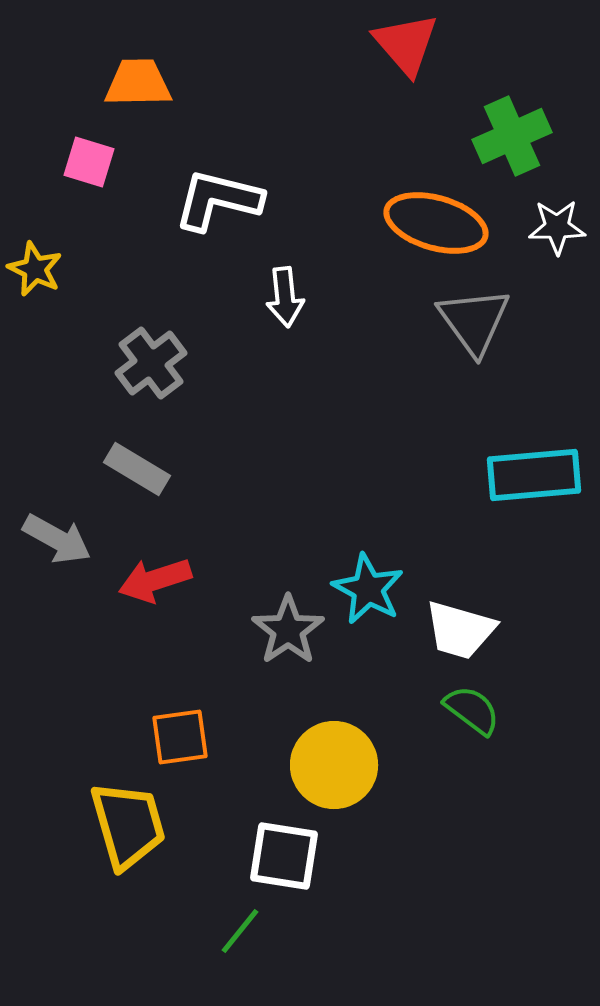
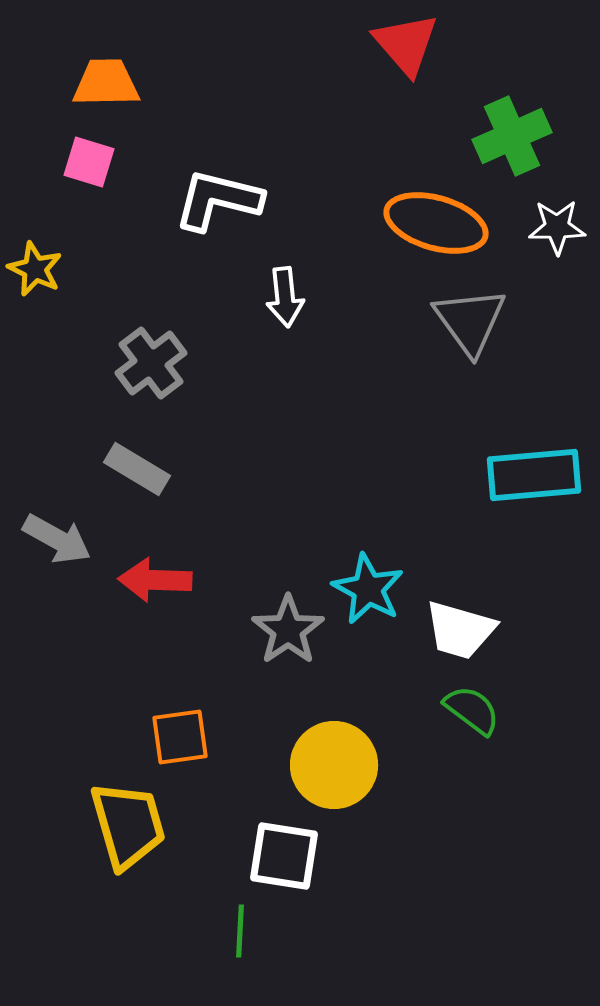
orange trapezoid: moved 32 px left
gray triangle: moved 4 px left
red arrow: rotated 20 degrees clockwise
green line: rotated 36 degrees counterclockwise
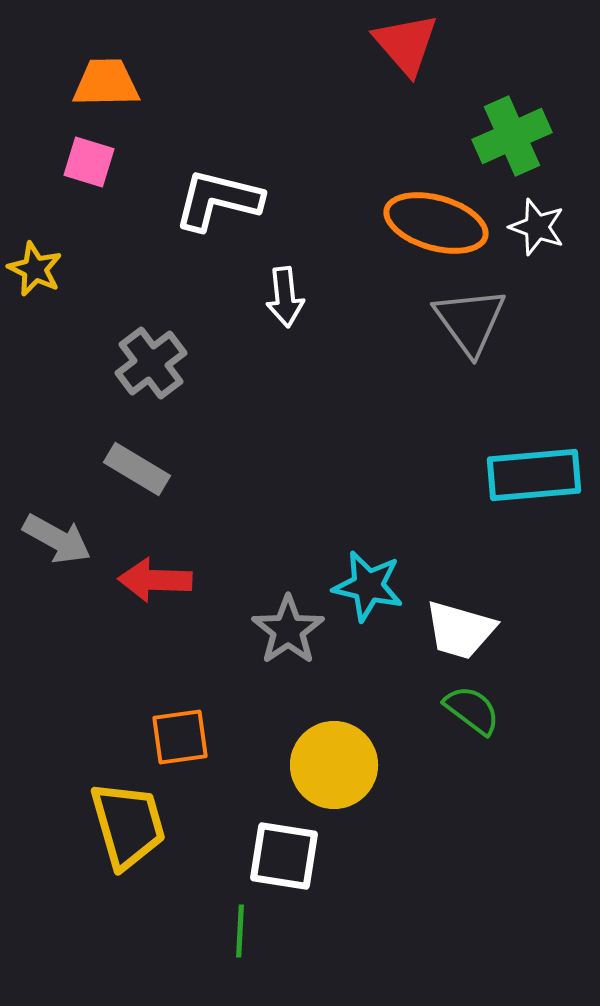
white star: moved 20 px left; rotated 20 degrees clockwise
cyan star: moved 3 px up; rotated 16 degrees counterclockwise
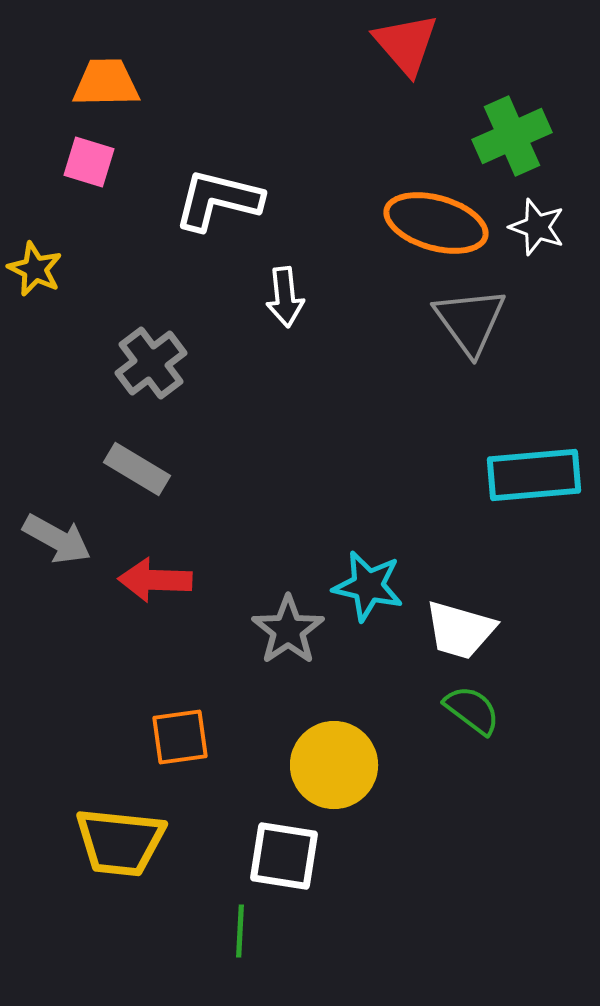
yellow trapezoid: moved 8 px left, 17 px down; rotated 112 degrees clockwise
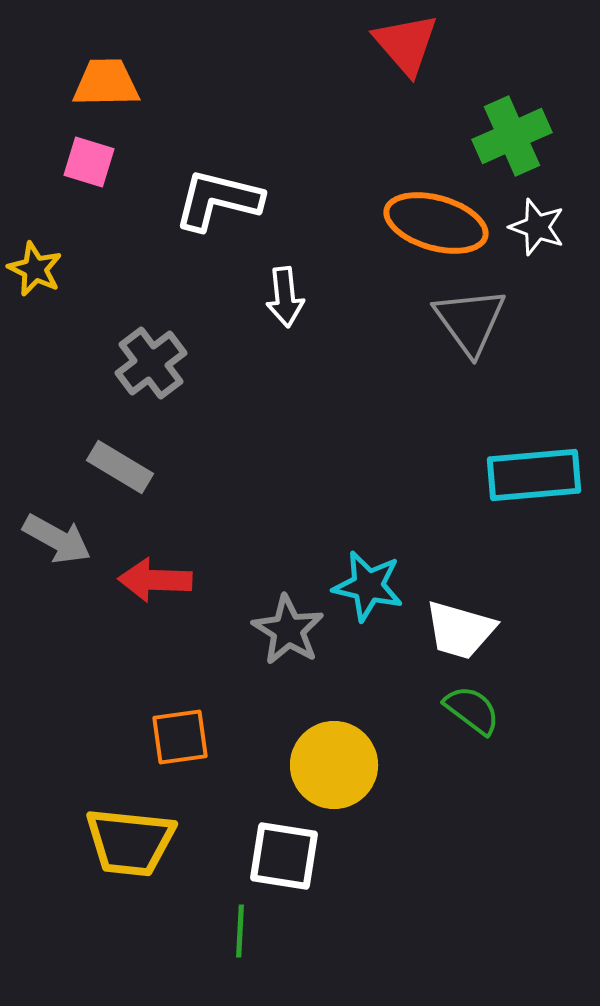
gray rectangle: moved 17 px left, 2 px up
gray star: rotated 6 degrees counterclockwise
yellow trapezoid: moved 10 px right
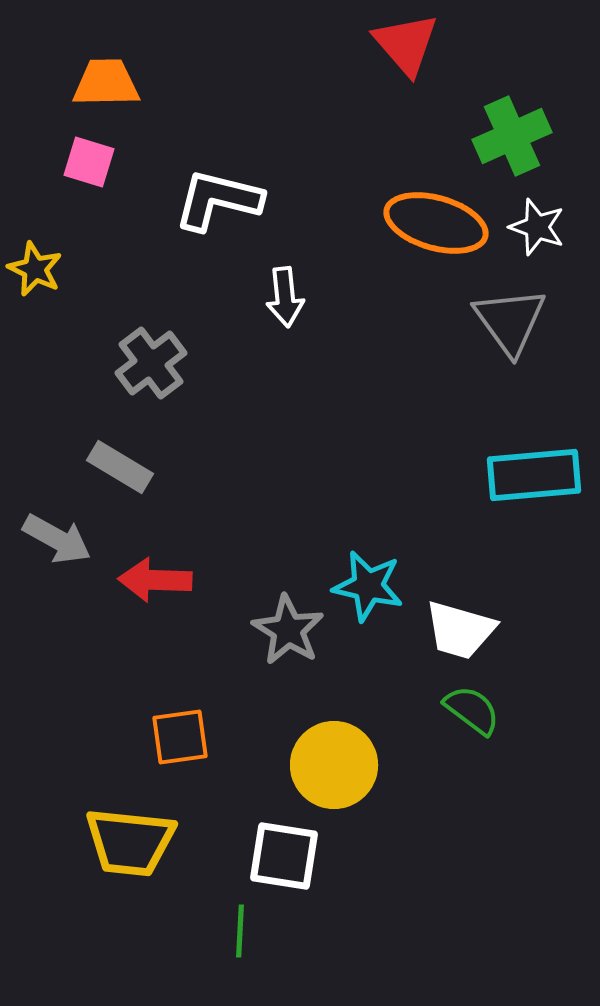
gray triangle: moved 40 px right
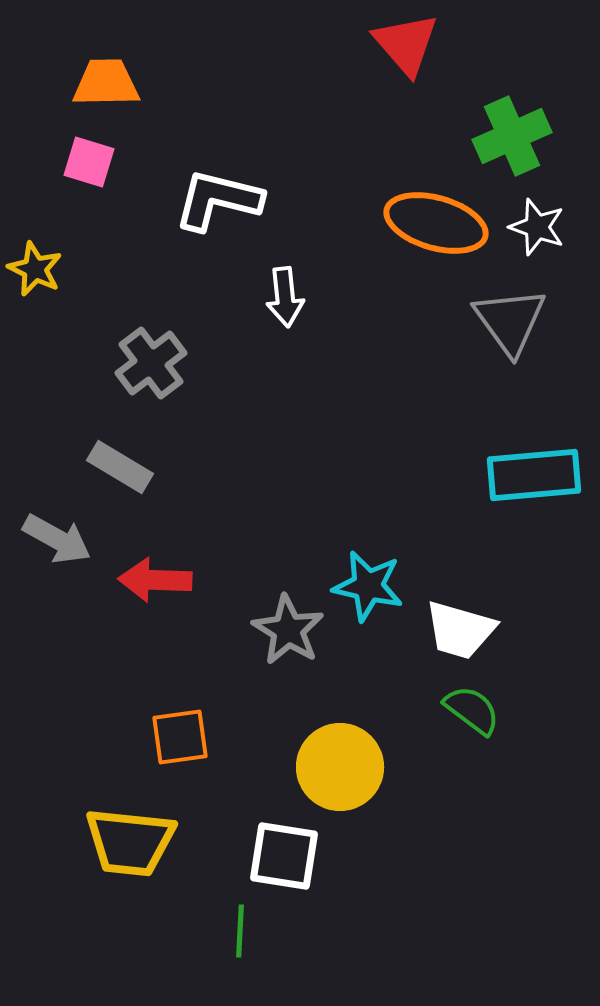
yellow circle: moved 6 px right, 2 px down
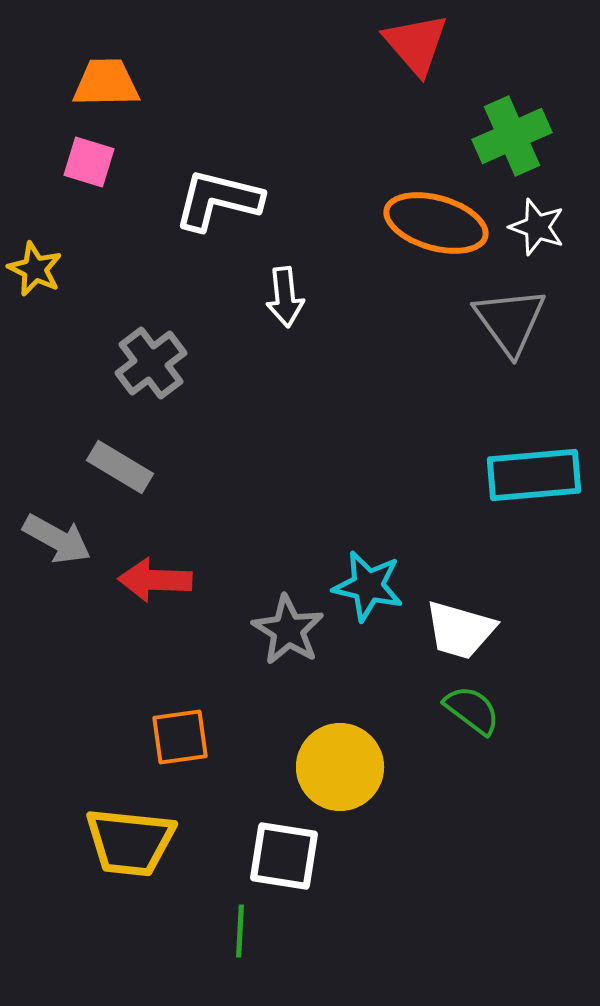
red triangle: moved 10 px right
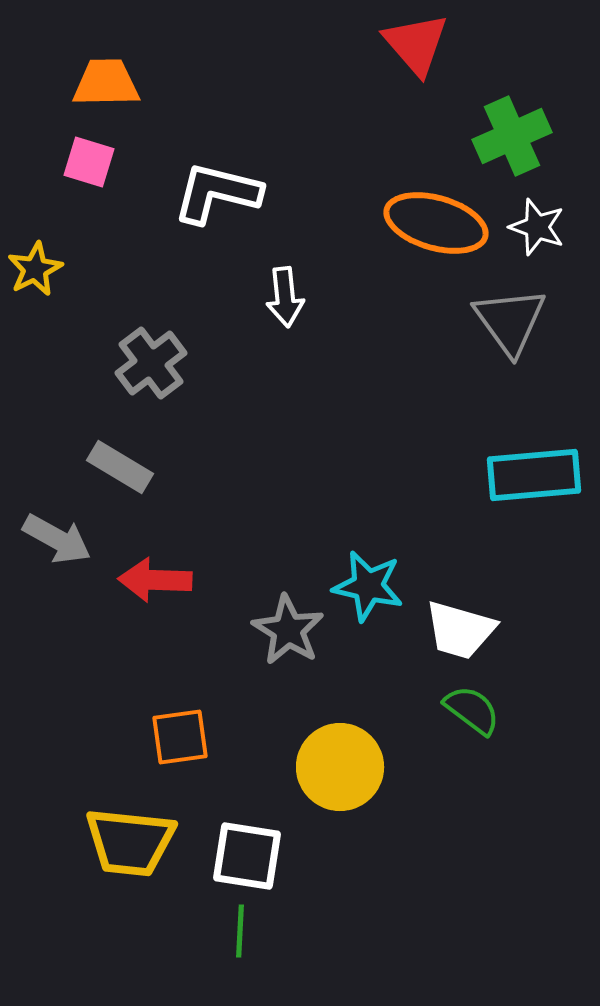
white L-shape: moved 1 px left, 7 px up
yellow star: rotated 20 degrees clockwise
white square: moved 37 px left
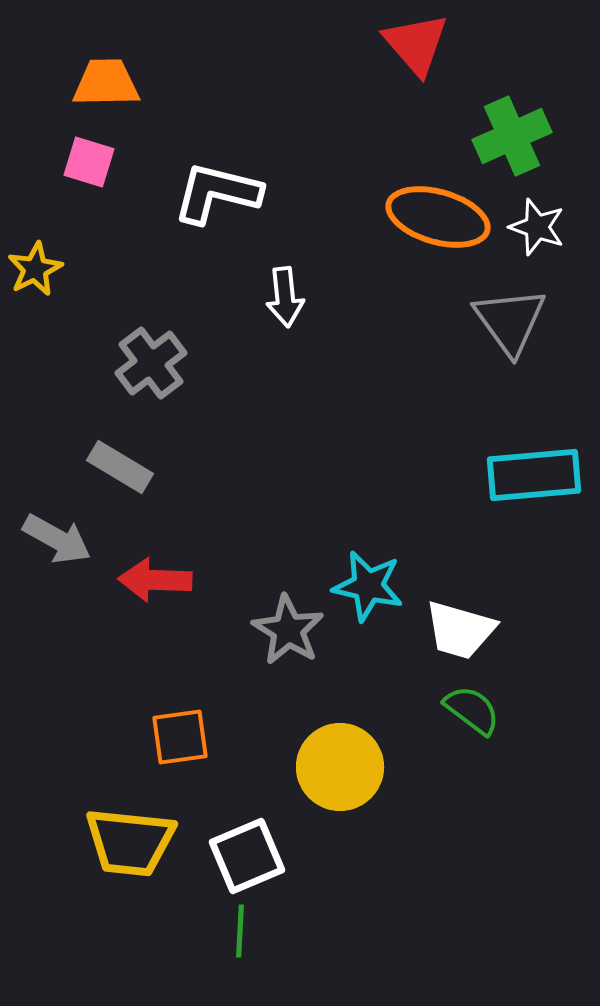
orange ellipse: moved 2 px right, 6 px up
white square: rotated 32 degrees counterclockwise
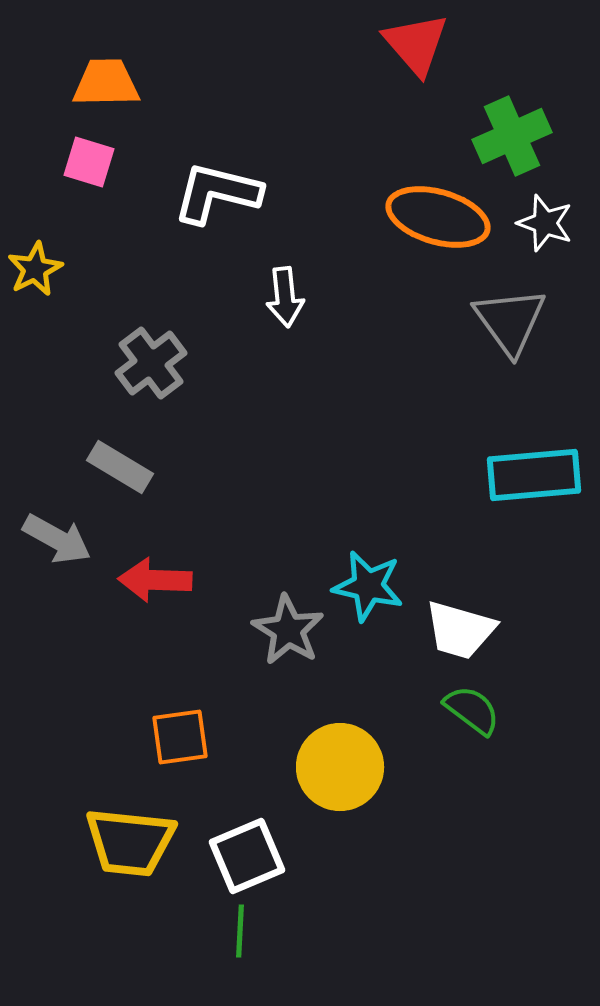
white star: moved 8 px right, 4 px up
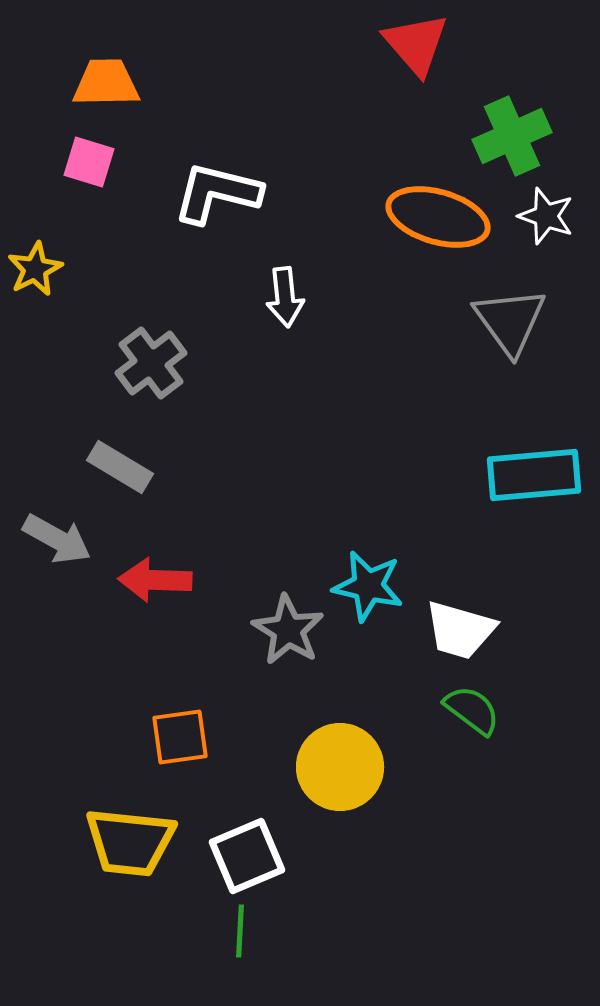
white star: moved 1 px right, 7 px up
